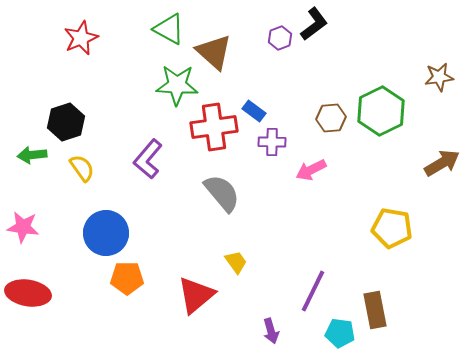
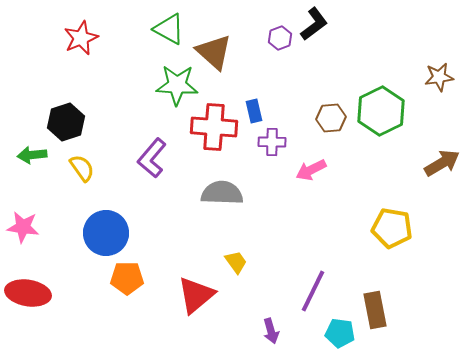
blue rectangle: rotated 40 degrees clockwise
red cross: rotated 12 degrees clockwise
purple L-shape: moved 4 px right, 1 px up
gray semicircle: rotated 48 degrees counterclockwise
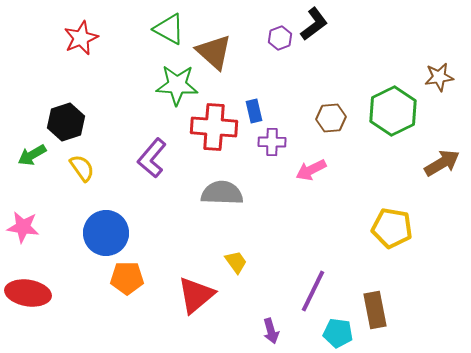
green hexagon: moved 12 px right
green arrow: rotated 24 degrees counterclockwise
cyan pentagon: moved 2 px left
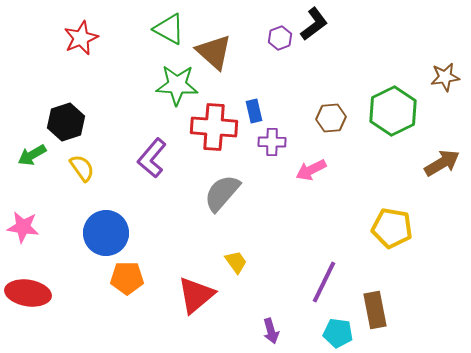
brown star: moved 6 px right
gray semicircle: rotated 51 degrees counterclockwise
purple line: moved 11 px right, 9 px up
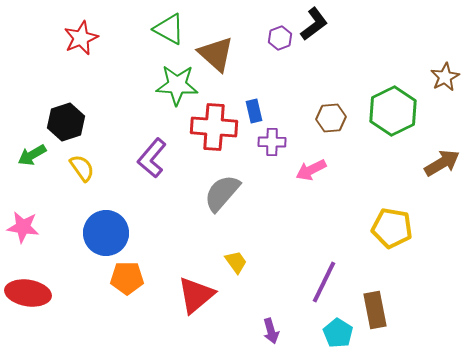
brown triangle: moved 2 px right, 2 px down
brown star: rotated 20 degrees counterclockwise
cyan pentagon: rotated 24 degrees clockwise
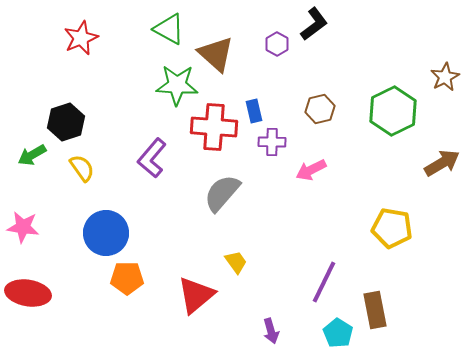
purple hexagon: moved 3 px left, 6 px down; rotated 10 degrees counterclockwise
brown hexagon: moved 11 px left, 9 px up; rotated 8 degrees counterclockwise
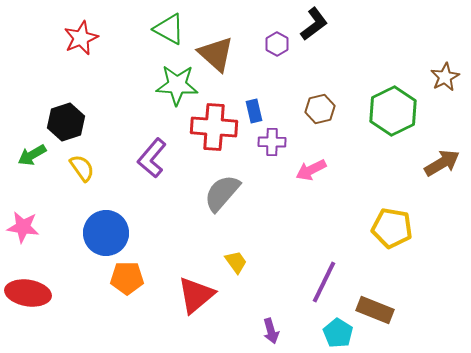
brown rectangle: rotated 57 degrees counterclockwise
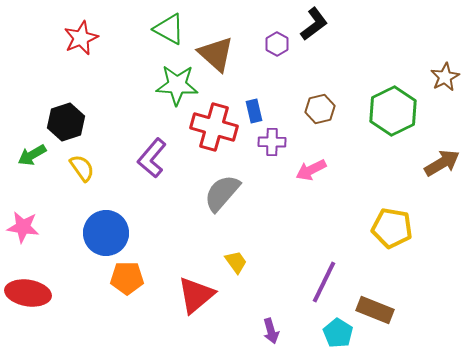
red cross: rotated 12 degrees clockwise
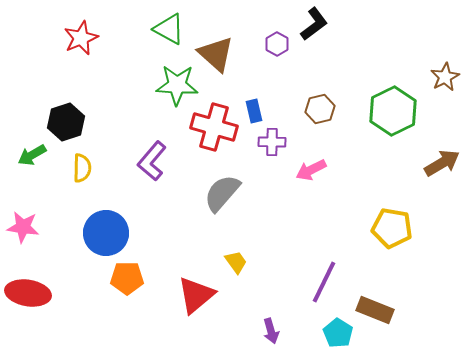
purple L-shape: moved 3 px down
yellow semicircle: rotated 36 degrees clockwise
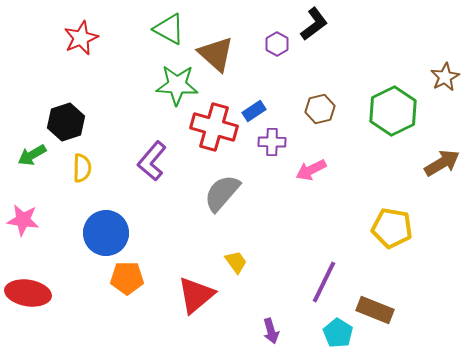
blue rectangle: rotated 70 degrees clockwise
pink star: moved 7 px up
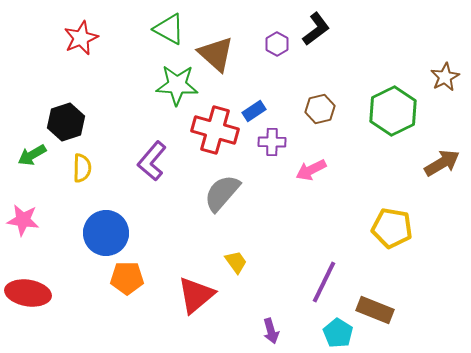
black L-shape: moved 2 px right, 5 px down
red cross: moved 1 px right, 3 px down
